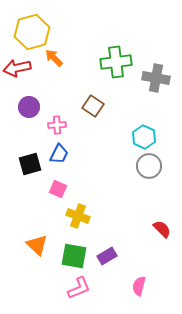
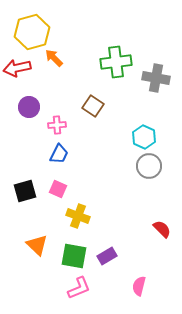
black square: moved 5 px left, 27 px down
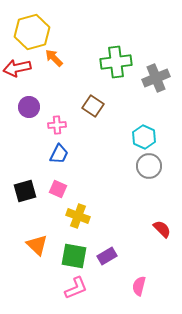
gray cross: rotated 32 degrees counterclockwise
pink L-shape: moved 3 px left
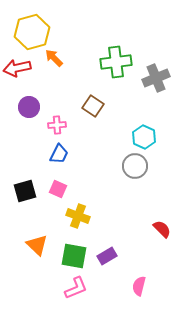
gray circle: moved 14 px left
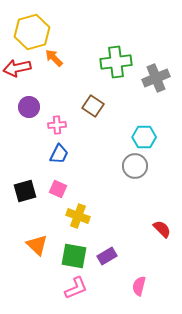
cyan hexagon: rotated 25 degrees counterclockwise
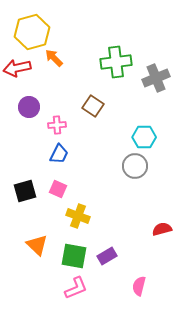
red semicircle: rotated 60 degrees counterclockwise
